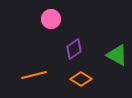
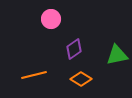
green triangle: rotated 40 degrees counterclockwise
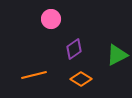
green triangle: rotated 15 degrees counterclockwise
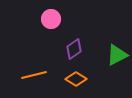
orange diamond: moved 5 px left
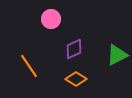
purple diamond: rotated 10 degrees clockwise
orange line: moved 5 px left, 9 px up; rotated 70 degrees clockwise
